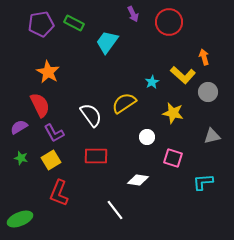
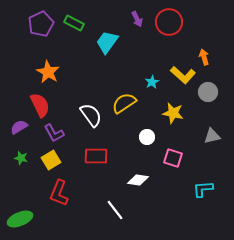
purple arrow: moved 4 px right, 5 px down
purple pentagon: rotated 15 degrees counterclockwise
cyan L-shape: moved 7 px down
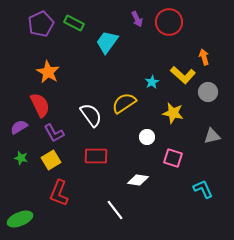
cyan L-shape: rotated 70 degrees clockwise
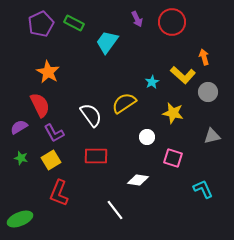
red circle: moved 3 px right
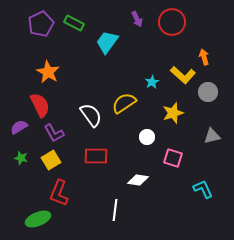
yellow star: rotated 30 degrees counterclockwise
white line: rotated 45 degrees clockwise
green ellipse: moved 18 px right
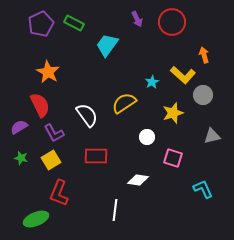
cyan trapezoid: moved 3 px down
orange arrow: moved 2 px up
gray circle: moved 5 px left, 3 px down
white semicircle: moved 4 px left
green ellipse: moved 2 px left
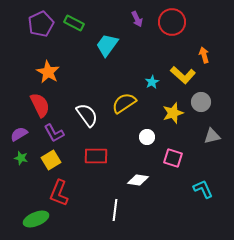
gray circle: moved 2 px left, 7 px down
purple semicircle: moved 7 px down
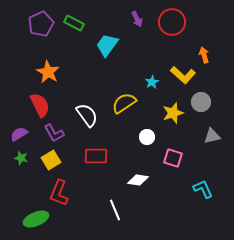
white line: rotated 30 degrees counterclockwise
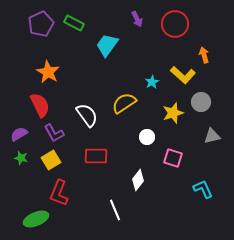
red circle: moved 3 px right, 2 px down
white diamond: rotated 60 degrees counterclockwise
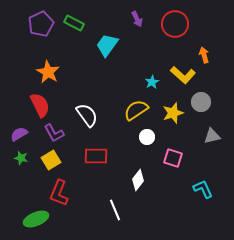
yellow semicircle: moved 12 px right, 7 px down
